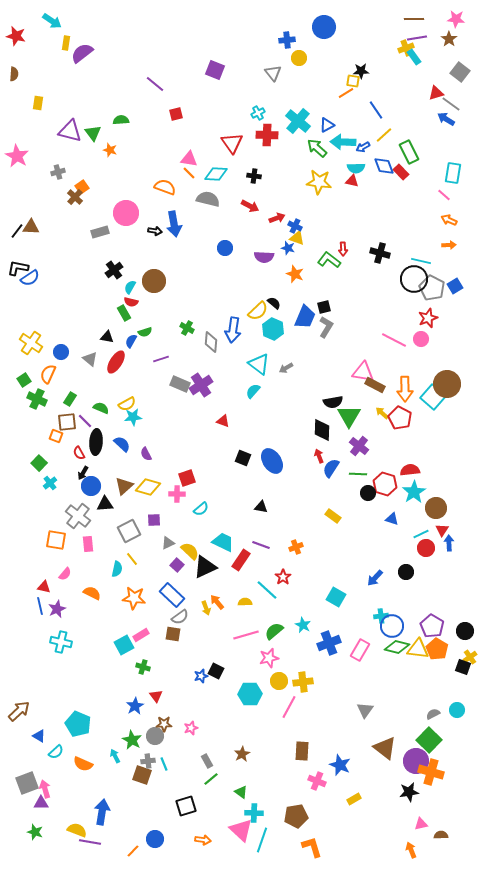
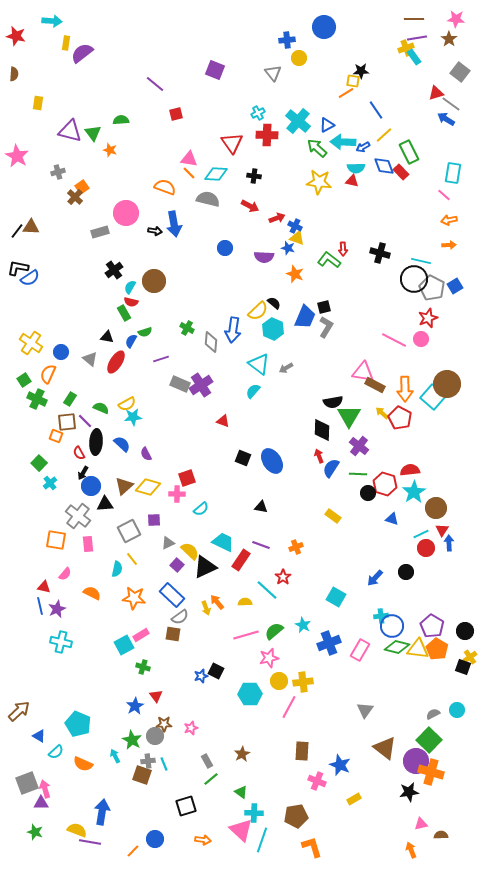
cyan arrow at (52, 21): rotated 30 degrees counterclockwise
orange arrow at (449, 220): rotated 35 degrees counterclockwise
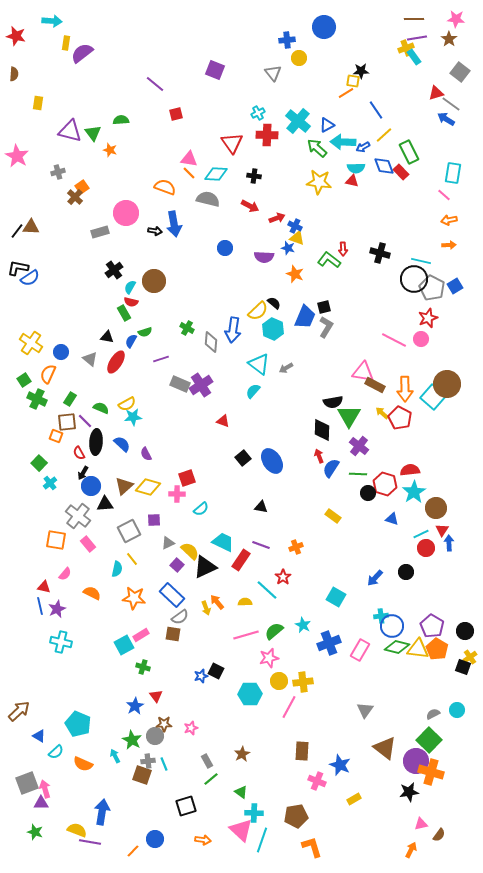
black square at (243, 458): rotated 28 degrees clockwise
pink rectangle at (88, 544): rotated 35 degrees counterclockwise
brown semicircle at (441, 835): moved 2 px left; rotated 128 degrees clockwise
orange arrow at (411, 850): rotated 49 degrees clockwise
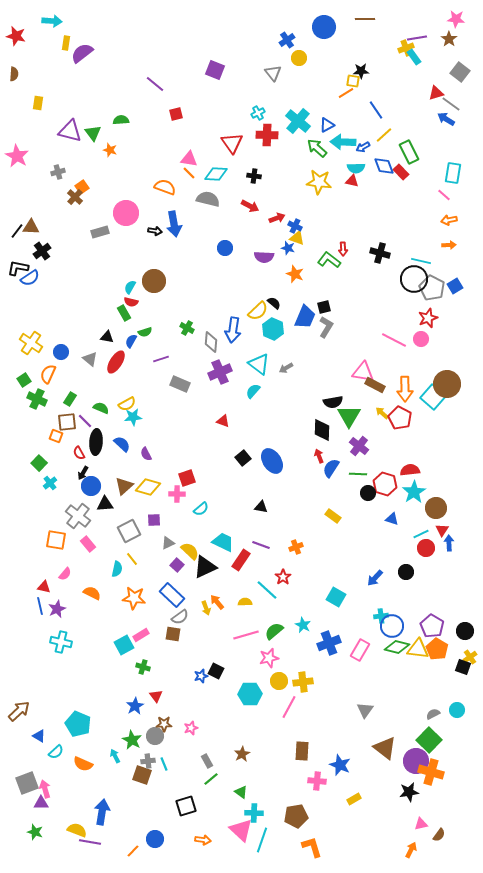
brown line at (414, 19): moved 49 px left
blue cross at (287, 40): rotated 28 degrees counterclockwise
black cross at (114, 270): moved 72 px left, 19 px up
purple cross at (201, 385): moved 19 px right, 13 px up; rotated 10 degrees clockwise
pink cross at (317, 781): rotated 18 degrees counterclockwise
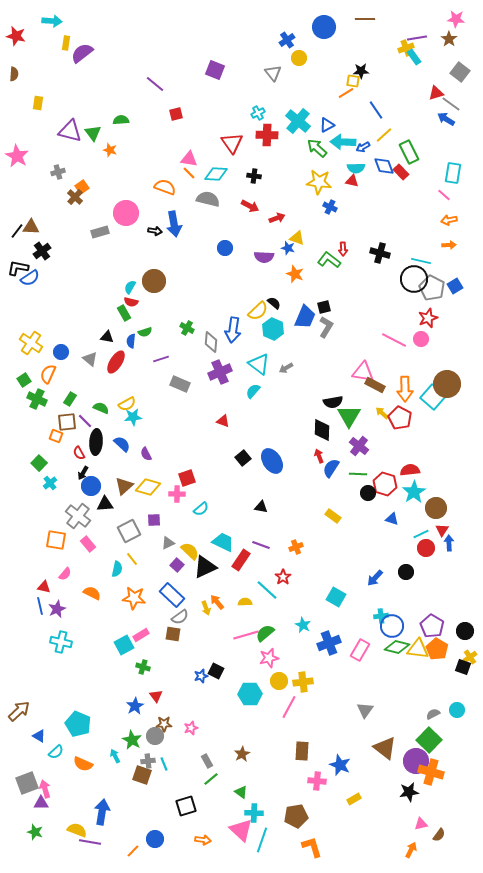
blue cross at (295, 226): moved 35 px right, 19 px up
blue semicircle at (131, 341): rotated 24 degrees counterclockwise
green semicircle at (274, 631): moved 9 px left, 2 px down
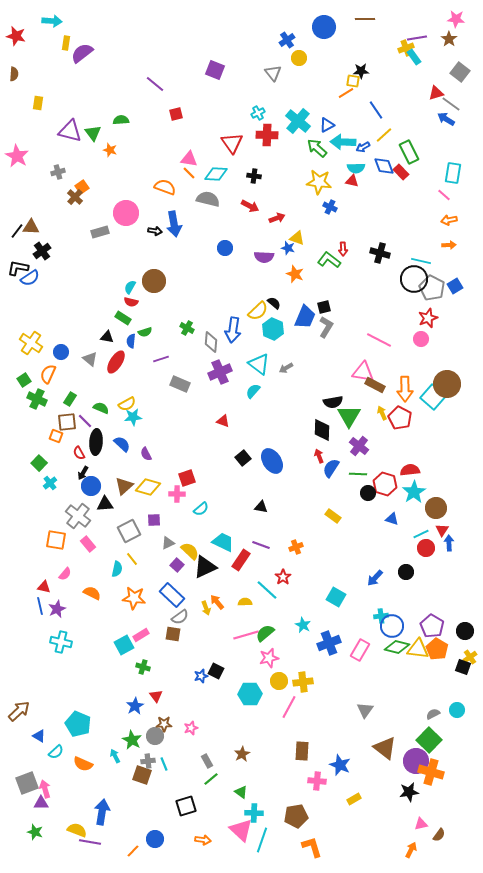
green rectangle at (124, 313): moved 1 px left, 5 px down; rotated 28 degrees counterclockwise
pink line at (394, 340): moved 15 px left
yellow arrow at (382, 413): rotated 24 degrees clockwise
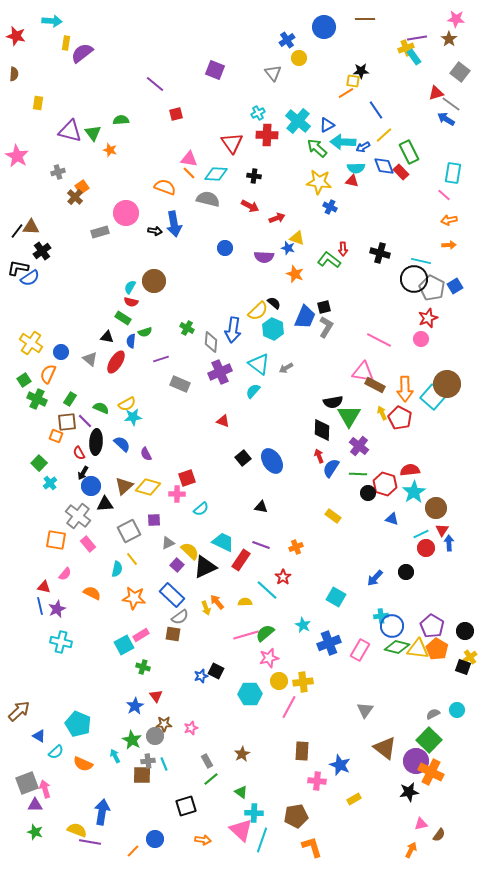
orange cross at (431, 772): rotated 10 degrees clockwise
brown square at (142, 775): rotated 18 degrees counterclockwise
purple triangle at (41, 803): moved 6 px left, 2 px down
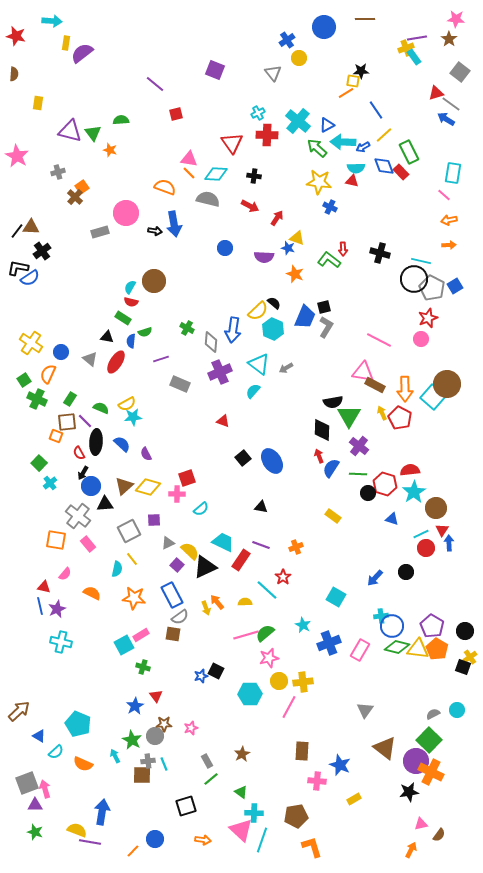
red arrow at (277, 218): rotated 35 degrees counterclockwise
blue rectangle at (172, 595): rotated 20 degrees clockwise
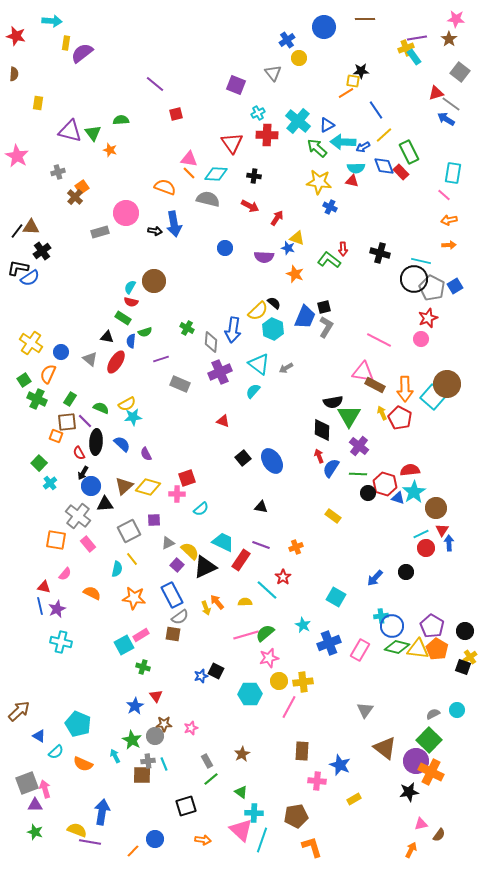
purple square at (215, 70): moved 21 px right, 15 px down
blue triangle at (392, 519): moved 6 px right, 21 px up
